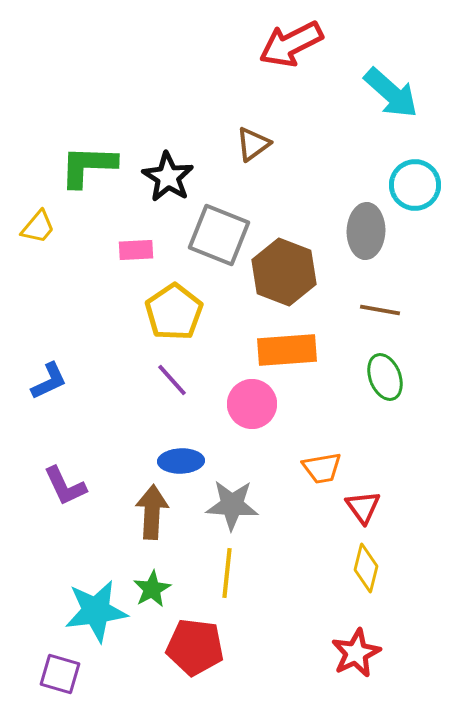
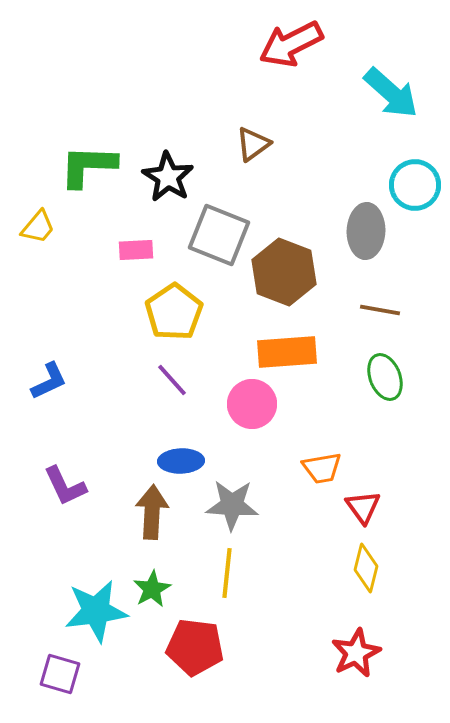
orange rectangle: moved 2 px down
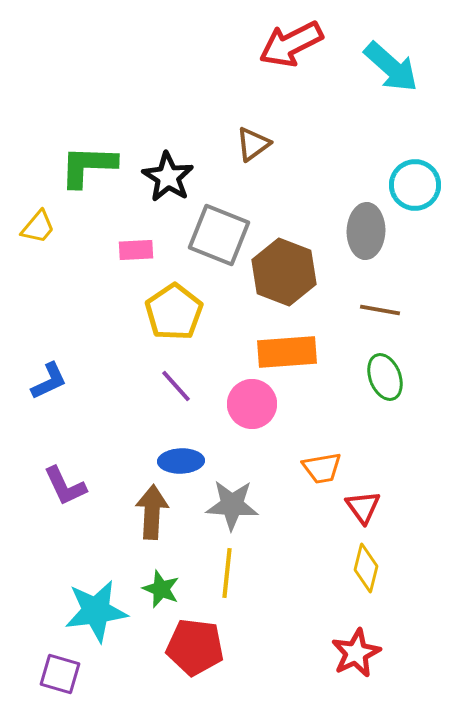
cyan arrow: moved 26 px up
purple line: moved 4 px right, 6 px down
green star: moved 9 px right; rotated 21 degrees counterclockwise
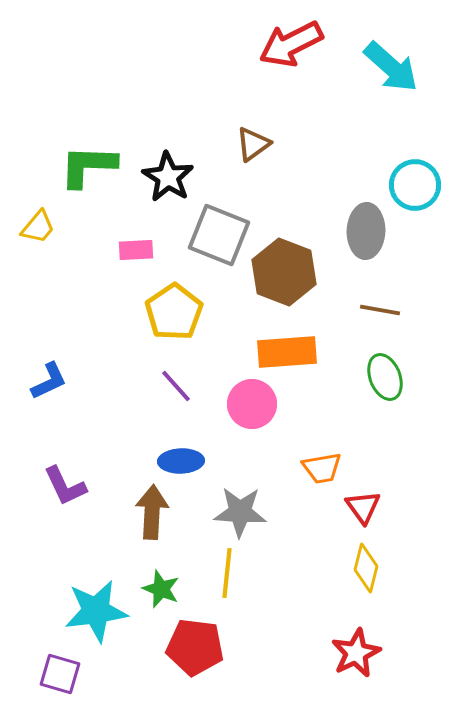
gray star: moved 8 px right, 7 px down
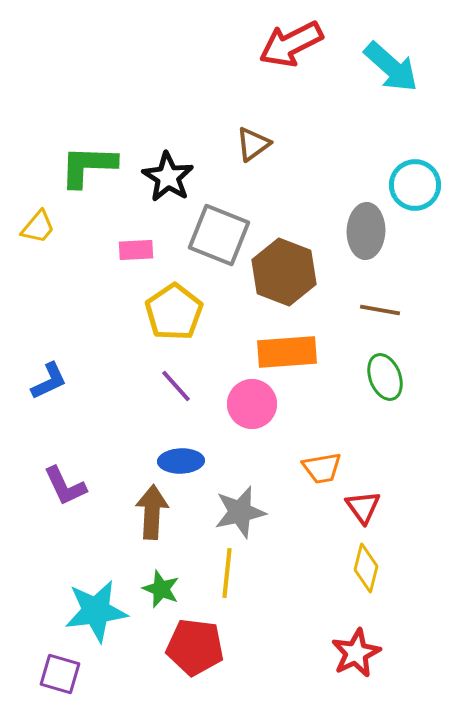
gray star: rotated 16 degrees counterclockwise
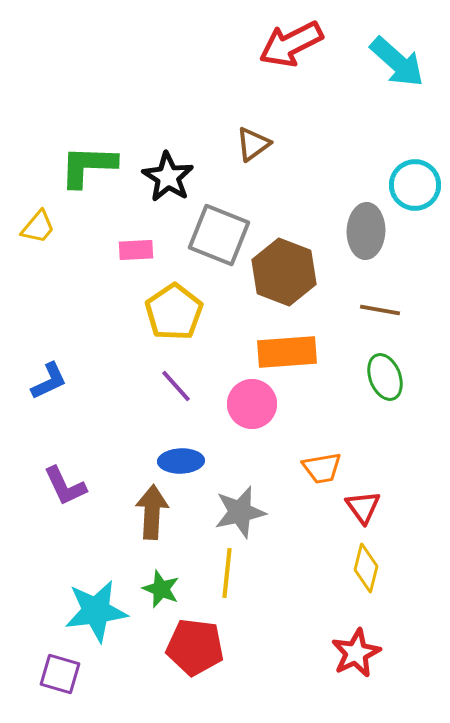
cyan arrow: moved 6 px right, 5 px up
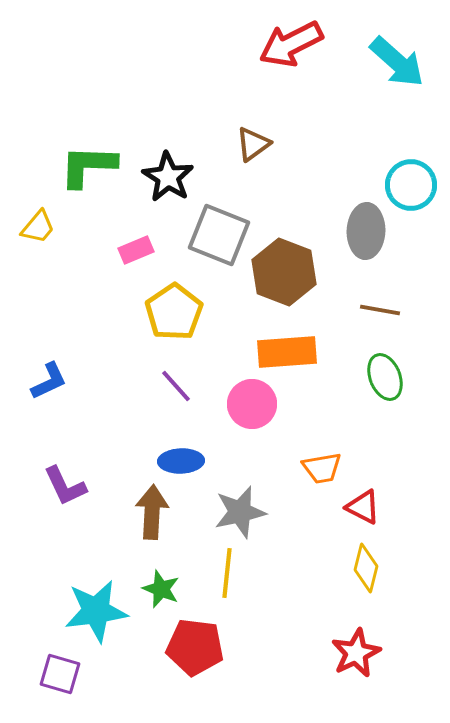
cyan circle: moved 4 px left
pink rectangle: rotated 20 degrees counterclockwise
red triangle: rotated 27 degrees counterclockwise
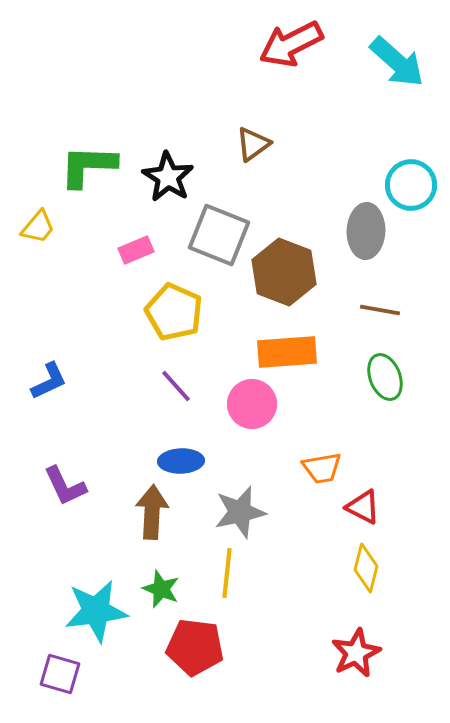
yellow pentagon: rotated 14 degrees counterclockwise
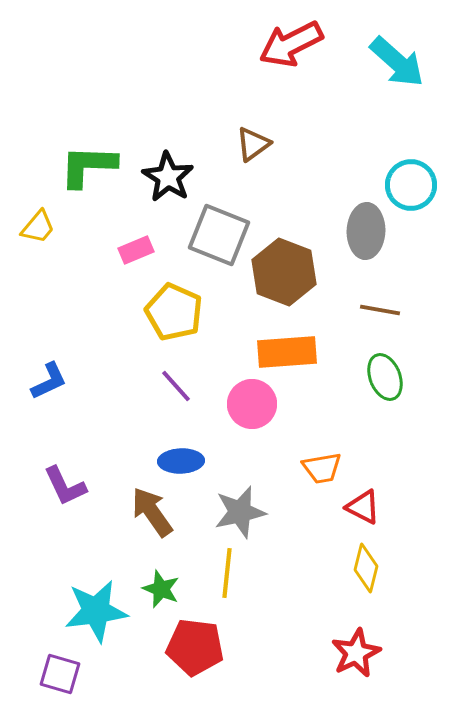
brown arrow: rotated 38 degrees counterclockwise
